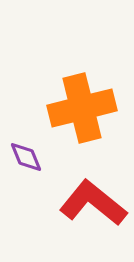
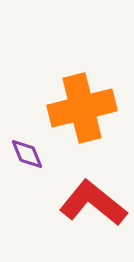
purple diamond: moved 1 px right, 3 px up
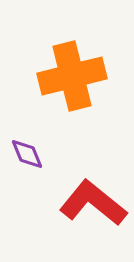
orange cross: moved 10 px left, 32 px up
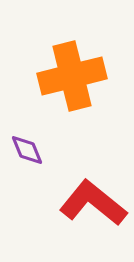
purple diamond: moved 4 px up
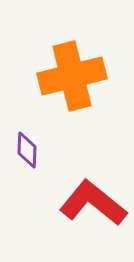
purple diamond: rotated 24 degrees clockwise
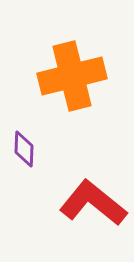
purple diamond: moved 3 px left, 1 px up
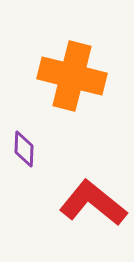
orange cross: rotated 28 degrees clockwise
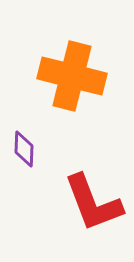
red L-shape: rotated 150 degrees counterclockwise
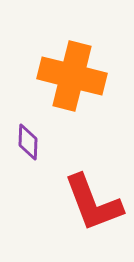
purple diamond: moved 4 px right, 7 px up
